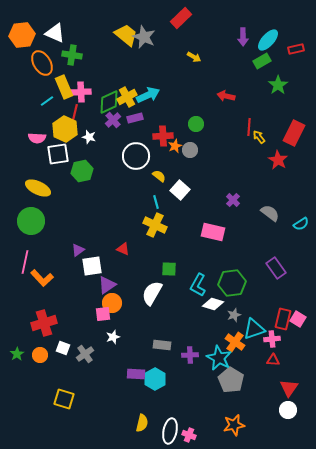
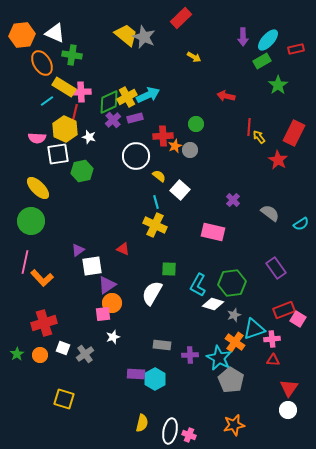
yellow rectangle at (64, 87): rotated 35 degrees counterclockwise
yellow ellipse at (38, 188): rotated 20 degrees clockwise
red rectangle at (283, 319): moved 1 px right, 9 px up; rotated 55 degrees clockwise
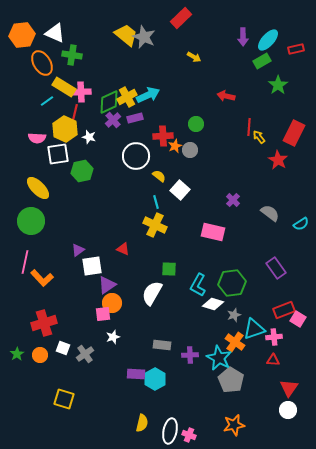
pink cross at (272, 339): moved 2 px right, 2 px up
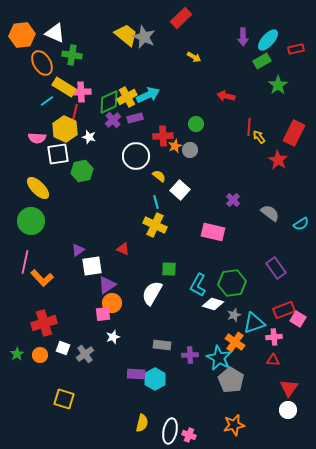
cyan triangle at (254, 329): moved 6 px up
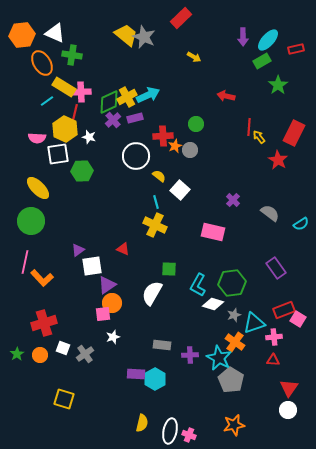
green hexagon at (82, 171): rotated 10 degrees clockwise
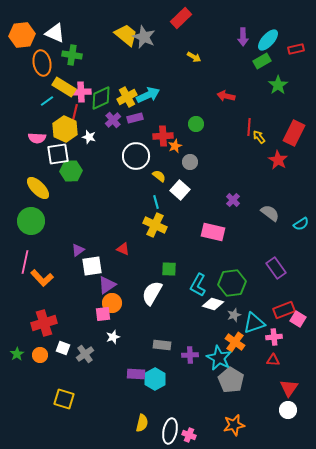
orange ellipse at (42, 63): rotated 20 degrees clockwise
green diamond at (109, 102): moved 8 px left, 4 px up
gray circle at (190, 150): moved 12 px down
green hexagon at (82, 171): moved 11 px left
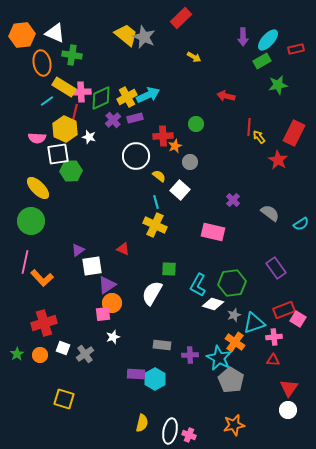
green star at (278, 85): rotated 24 degrees clockwise
